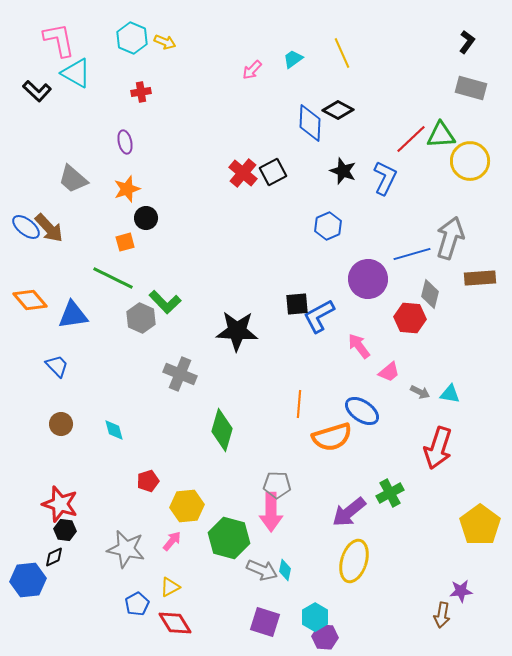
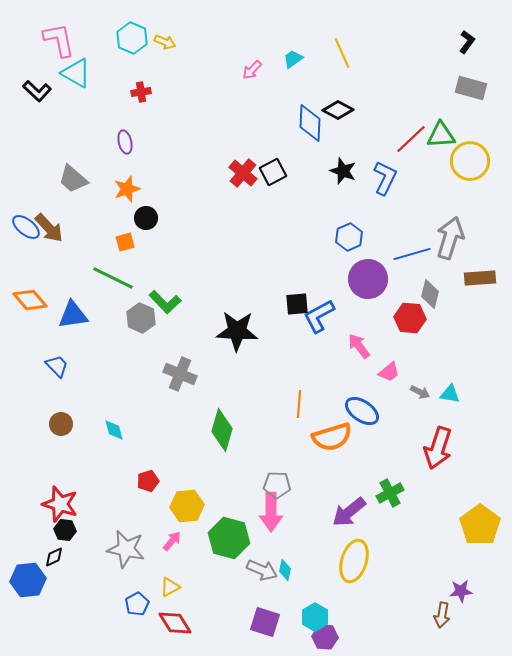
blue hexagon at (328, 226): moved 21 px right, 11 px down
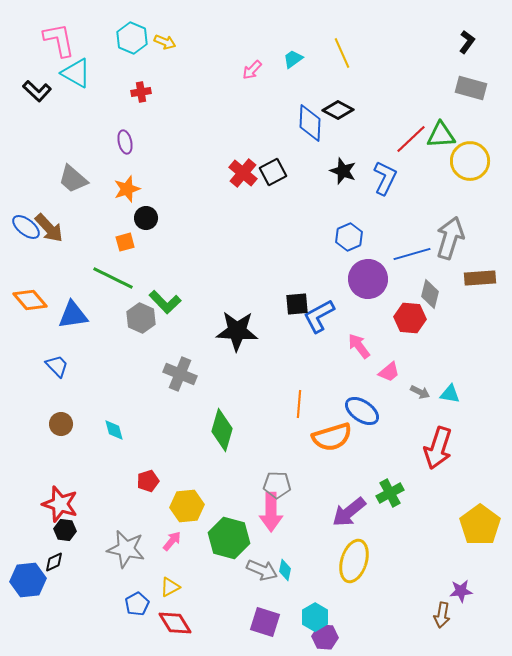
black diamond at (54, 557): moved 5 px down
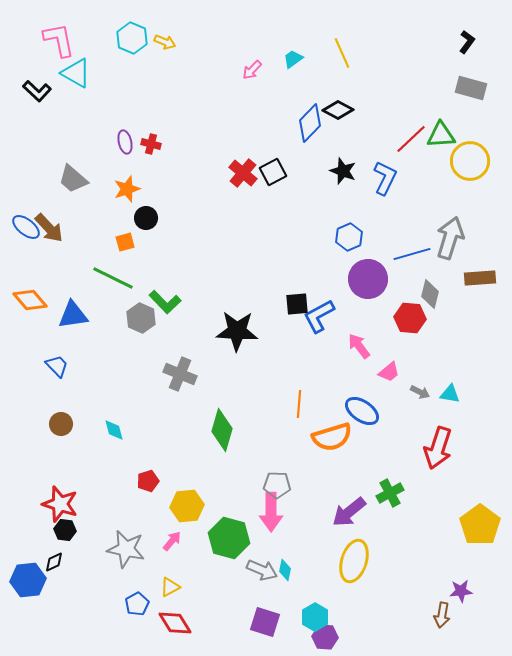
red cross at (141, 92): moved 10 px right, 52 px down; rotated 24 degrees clockwise
blue diamond at (310, 123): rotated 42 degrees clockwise
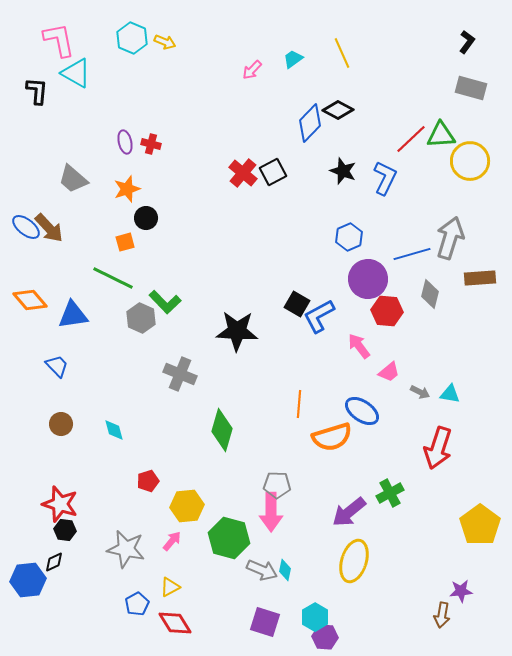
black L-shape at (37, 91): rotated 128 degrees counterclockwise
black square at (297, 304): rotated 35 degrees clockwise
red hexagon at (410, 318): moved 23 px left, 7 px up
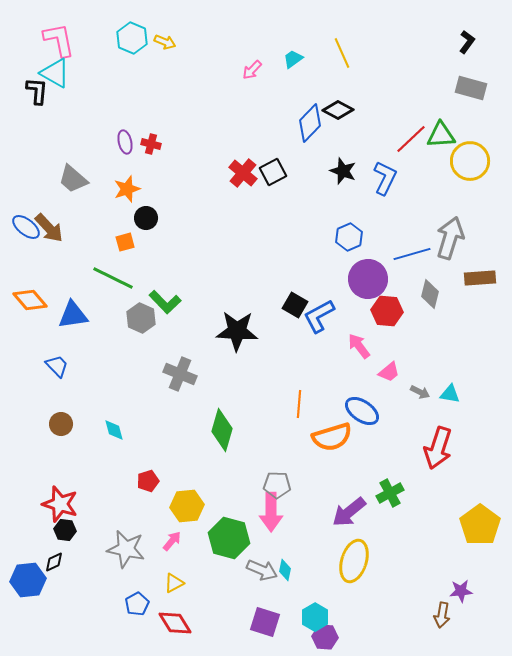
cyan triangle at (76, 73): moved 21 px left
black square at (297, 304): moved 2 px left, 1 px down
yellow triangle at (170, 587): moved 4 px right, 4 px up
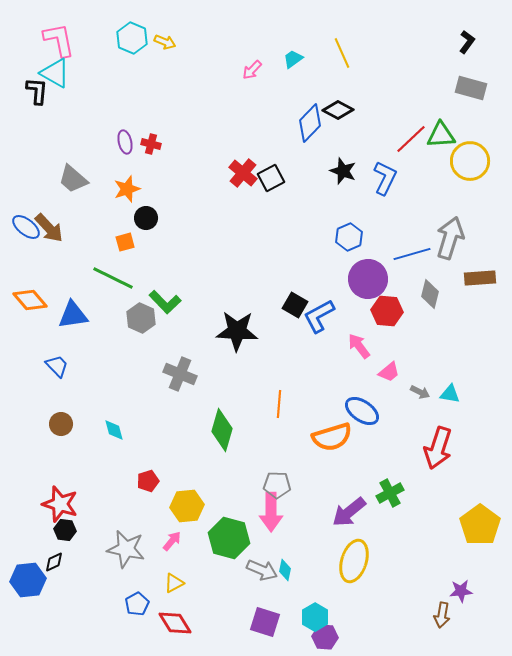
black square at (273, 172): moved 2 px left, 6 px down
orange line at (299, 404): moved 20 px left
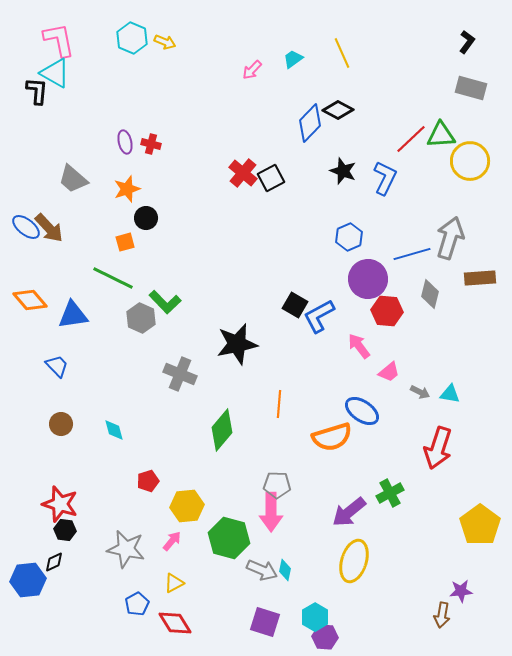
black star at (237, 331): moved 13 px down; rotated 15 degrees counterclockwise
green diamond at (222, 430): rotated 24 degrees clockwise
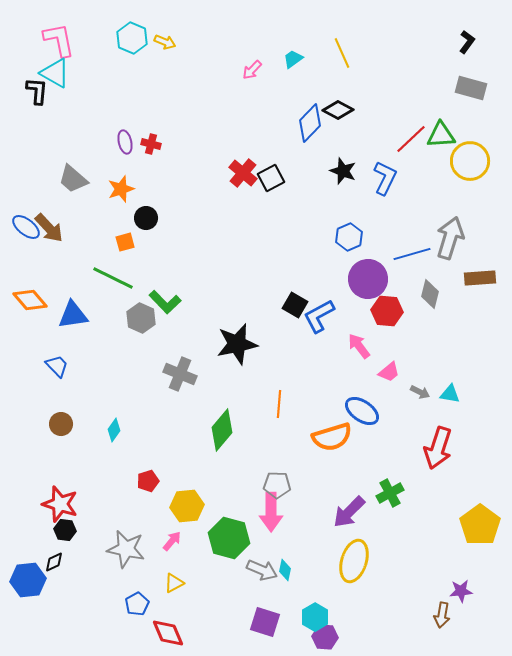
orange star at (127, 189): moved 6 px left
cyan diamond at (114, 430): rotated 50 degrees clockwise
purple arrow at (349, 512): rotated 6 degrees counterclockwise
red diamond at (175, 623): moved 7 px left, 10 px down; rotated 8 degrees clockwise
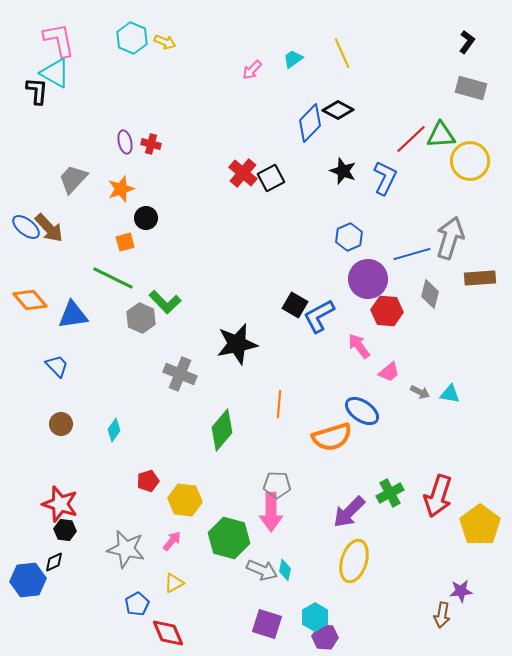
gray trapezoid at (73, 179): rotated 92 degrees clockwise
red arrow at (438, 448): moved 48 px down
yellow hexagon at (187, 506): moved 2 px left, 6 px up; rotated 12 degrees clockwise
purple square at (265, 622): moved 2 px right, 2 px down
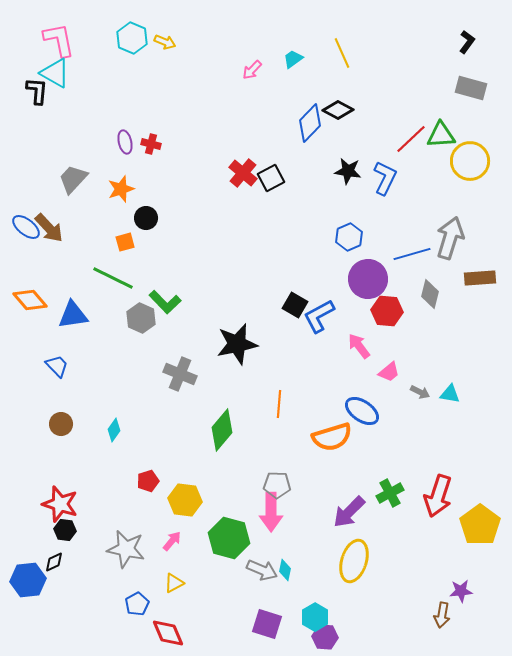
black star at (343, 171): moved 5 px right; rotated 12 degrees counterclockwise
